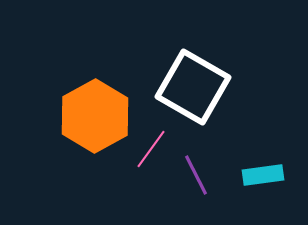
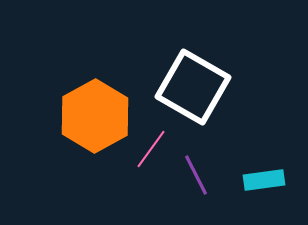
cyan rectangle: moved 1 px right, 5 px down
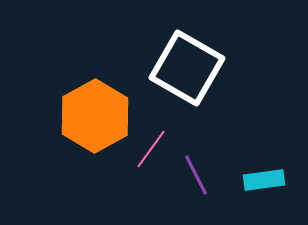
white square: moved 6 px left, 19 px up
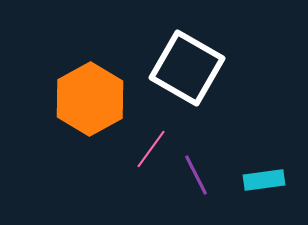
orange hexagon: moved 5 px left, 17 px up
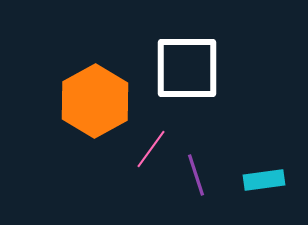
white square: rotated 30 degrees counterclockwise
orange hexagon: moved 5 px right, 2 px down
purple line: rotated 9 degrees clockwise
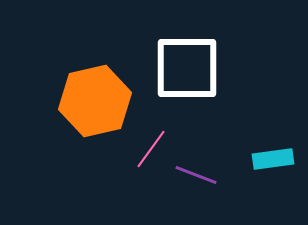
orange hexagon: rotated 16 degrees clockwise
purple line: rotated 51 degrees counterclockwise
cyan rectangle: moved 9 px right, 21 px up
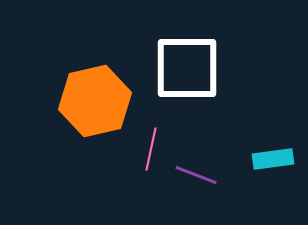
pink line: rotated 24 degrees counterclockwise
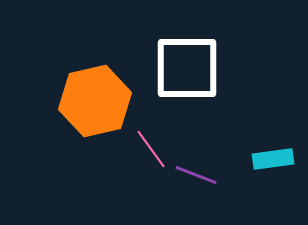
pink line: rotated 48 degrees counterclockwise
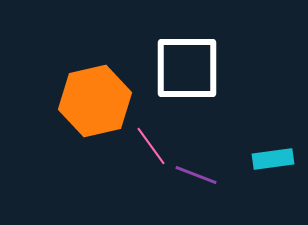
pink line: moved 3 px up
